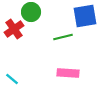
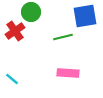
red cross: moved 1 px right, 2 px down
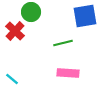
red cross: rotated 12 degrees counterclockwise
green line: moved 6 px down
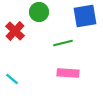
green circle: moved 8 px right
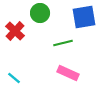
green circle: moved 1 px right, 1 px down
blue square: moved 1 px left, 1 px down
pink rectangle: rotated 20 degrees clockwise
cyan line: moved 2 px right, 1 px up
